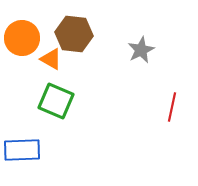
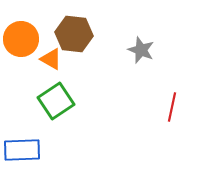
orange circle: moved 1 px left, 1 px down
gray star: rotated 24 degrees counterclockwise
green square: rotated 33 degrees clockwise
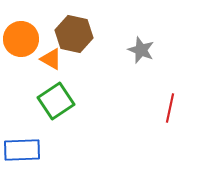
brown hexagon: rotated 6 degrees clockwise
red line: moved 2 px left, 1 px down
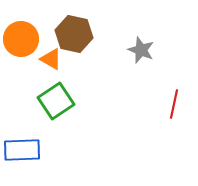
red line: moved 4 px right, 4 px up
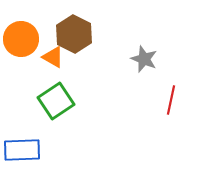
brown hexagon: rotated 15 degrees clockwise
gray star: moved 3 px right, 9 px down
orange triangle: moved 2 px right, 2 px up
red line: moved 3 px left, 4 px up
